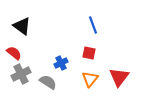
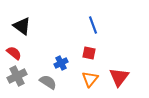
gray cross: moved 4 px left, 2 px down
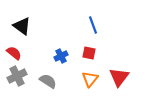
blue cross: moved 7 px up
gray semicircle: moved 1 px up
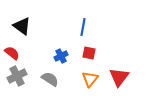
blue line: moved 10 px left, 2 px down; rotated 30 degrees clockwise
red semicircle: moved 2 px left
gray semicircle: moved 2 px right, 2 px up
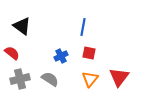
gray cross: moved 3 px right, 3 px down; rotated 12 degrees clockwise
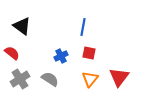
gray cross: rotated 18 degrees counterclockwise
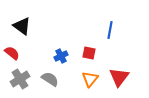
blue line: moved 27 px right, 3 px down
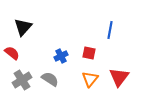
black triangle: moved 1 px right, 1 px down; rotated 36 degrees clockwise
gray cross: moved 2 px right, 1 px down
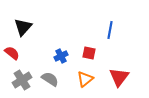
orange triangle: moved 5 px left; rotated 12 degrees clockwise
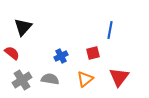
red square: moved 4 px right; rotated 24 degrees counterclockwise
gray semicircle: rotated 24 degrees counterclockwise
